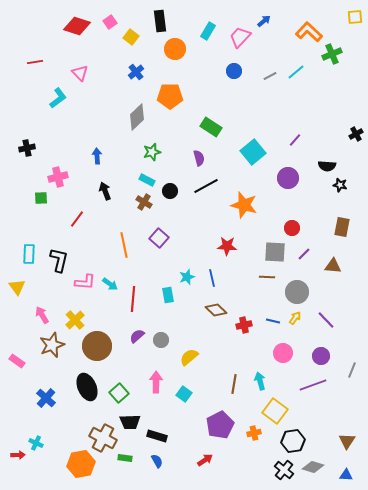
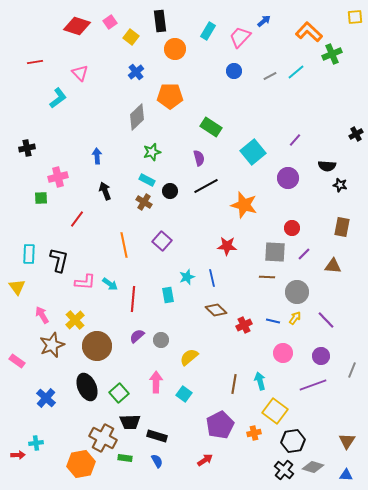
purple square at (159, 238): moved 3 px right, 3 px down
red cross at (244, 325): rotated 14 degrees counterclockwise
cyan cross at (36, 443): rotated 32 degrees counterclockwise
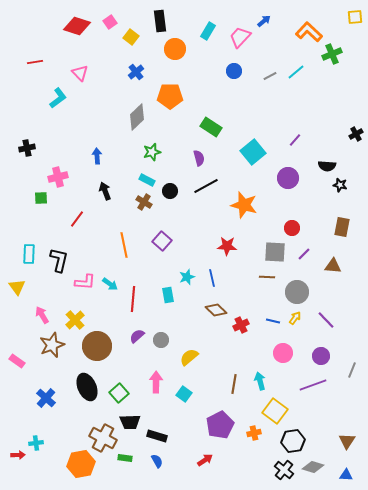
red cross at (244, 325): moved 3 px left
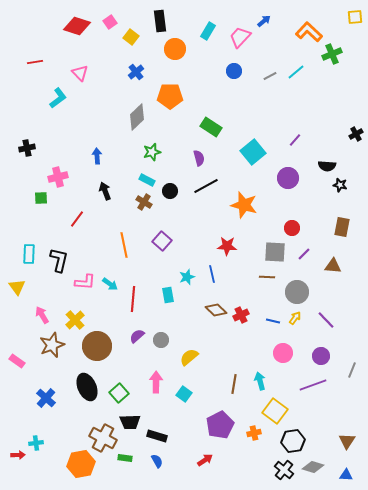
blue line at (212, 278): moved 4 px up
red cross at (241, 325): moved 10 px up
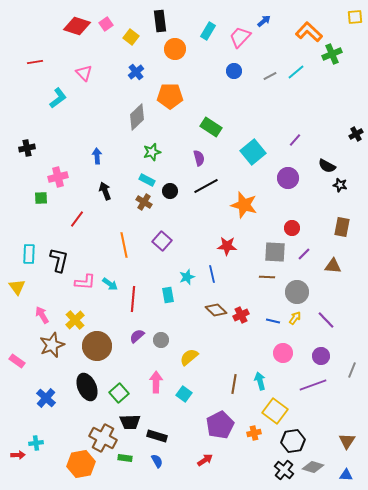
pink square at (110, 22): moved 4 px left, 2 px down
pink triangle at (80, 73): moved 4 px right
black semicircle at (327, 166): rotated 24 degrees clockwise
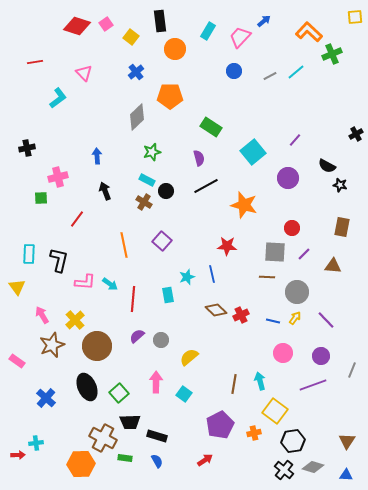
black circle at (170, 191): moved 4 px left
orange hexagon at (81, 464): rotated 8 degrees clockwise
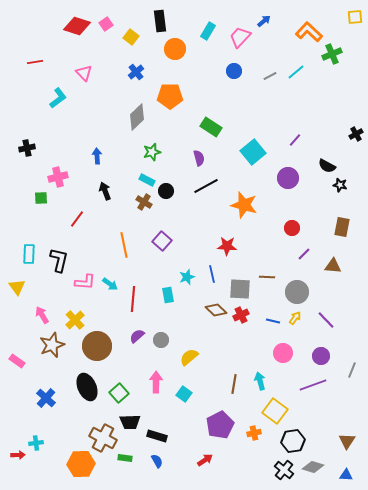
gray square at (275, 252): moved 35 px left, 37 px down
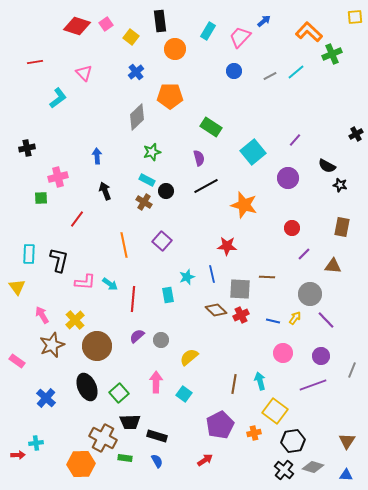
gray circle at (297, 292): moved 13 px right, 2 px down
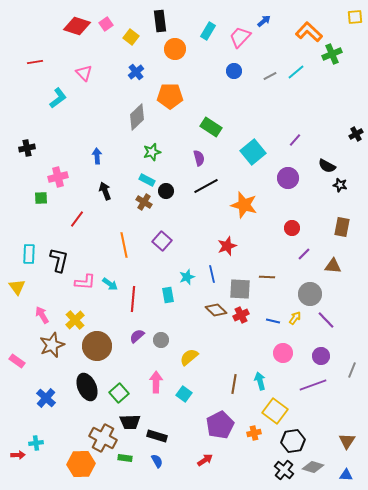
red star at (227, 246): rotated 24 degrees counterclockwise
